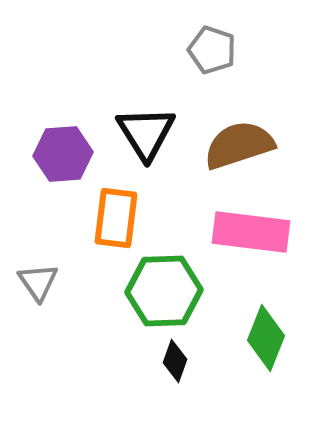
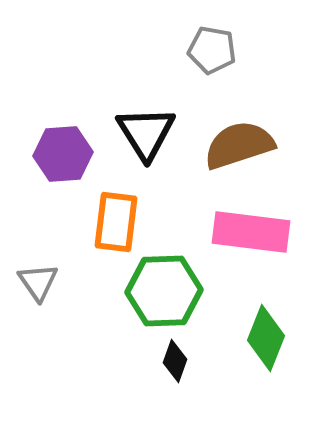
gray pentagon: rotated 9 degrees counterclockwise
orange rectangle: moved 4 px down
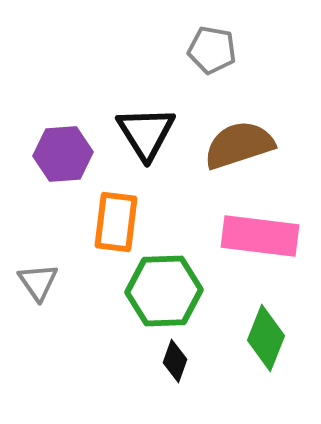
pink rectangle: moved 9 px right, 4 px down
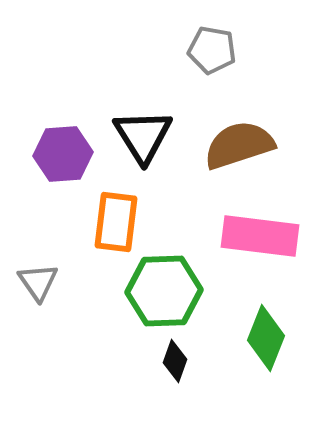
black triangle: moved 3 px left, 3 px down
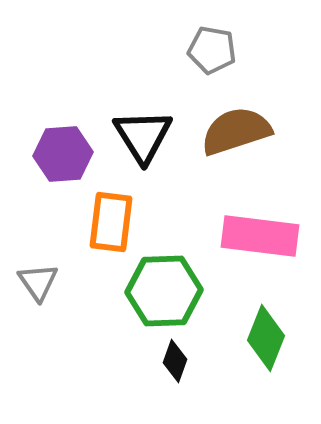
brown semicircle: moved 3 px left, 14 px up
orange rectangle: moved 5 px left
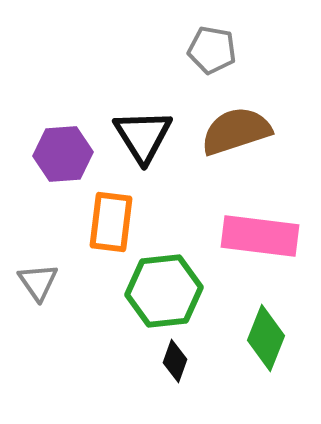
green hexagon: rotated 4 degrees counterclockwise
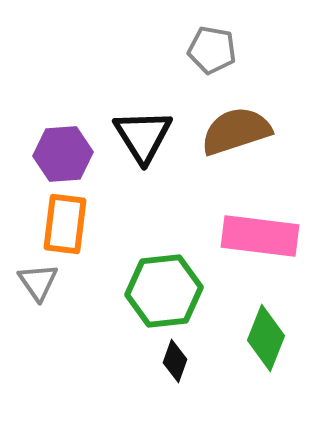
orange rectangle: moved 46 px left, 2 px down
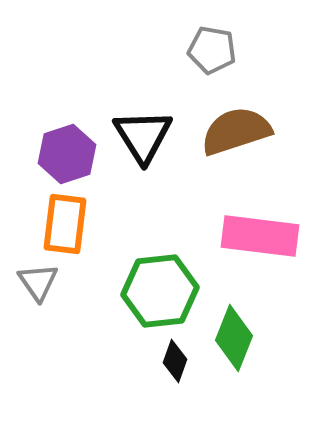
purple hexagon: moved 4 px right; rotated 14 degrees counterclockwise
green hexagon: moved 4 px left
green diamond: moved 32 px left
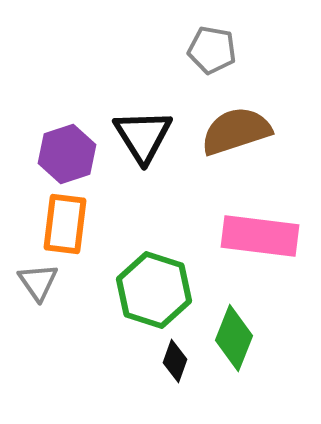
green hexagon: moved 6 px left, 1 px up; rotated 24 degrees clockwise
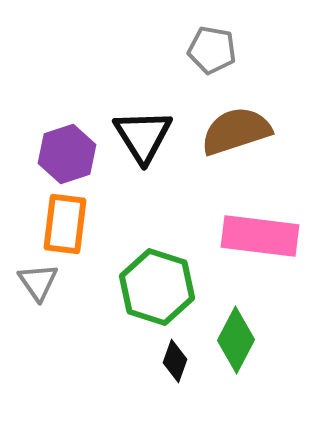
green hexagon: moved 3 px right, 3 px up
green diamond: moved 2 px right, 2 px down; rotated 6 degrees clockwise
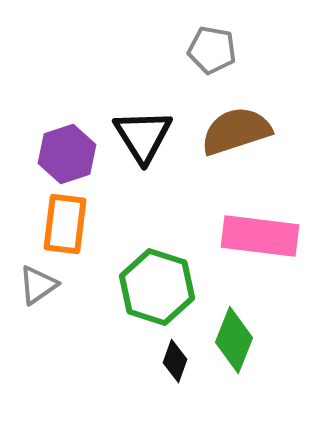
gray triangle: moved 3 px down; rotated 30 degrees clockwise
green diamond: moved 2 px left; rotated 6 degrees counterclockwise
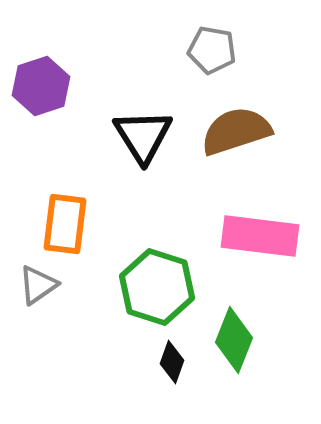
purple hexagon: moved 26 px left, 68 px up
black diamond: moved 3 px left, 1 px down
